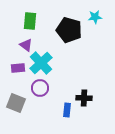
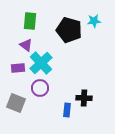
cyan star: moved 1 px left, 4 px down
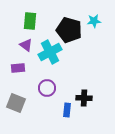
cyan cross: moved 9 px right, 11 px up; rotated 15 degrees clockwise
purple circle: moved 7 px right
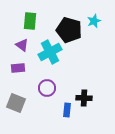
cyan star: rotated 16 degrees counterclockwise
purple triangle: moved 4 px left
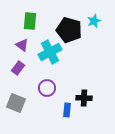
purple rectangle: rotated 48 degrees counterclockwise
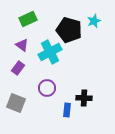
green rectangle: moved 2 px left, 2 px up; rotated 60 degrees clockwise
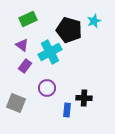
purple rectangle: moved 7 px right, 2 px up
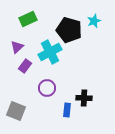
purple triangle: moved 5 px left, 2 px down; rotated 40 degrees clockwise
gray square: moved 8 px down
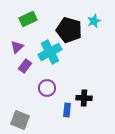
gray square: moved 4 px right, 9 px down
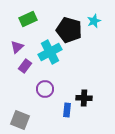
purple circle: moved 2 px left, 1 px down
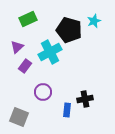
purple circle: moved 2 px left, 3 px down
black cross: moved 1 px right, 1 px down; rotated 14 degrees counterclockwise
gray square: moved 1 px left, 3 px up
